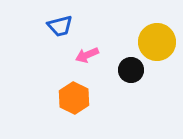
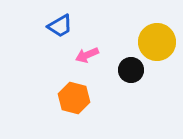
blue trapezoid: rotated 16 degrees counterclockwise
orange hexagon: rotated 12 degrees counterclockwise
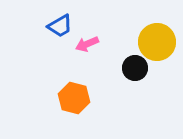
pink arrow: moved 11 px up
black circle: moved 4 px right, 2 px up
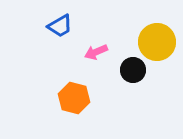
pink arrow: moved 9 px right, 8 px down
black circle: moved 2 px left, 2 px down
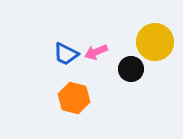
blue trapezoid: moved 6 px right, 28 px down; rotated 56 degrees clockwise
yellow circle: moved 2 px left
black circle: moved 2 px left, 1 px up
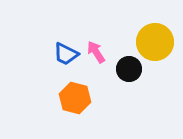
pink arrow: rotated 80 degrees clockwise
black circle: moved 2 px left
orange hexagon: moved 1 px right
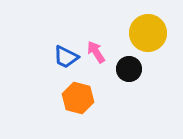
yellow circle: moved 7 px left, 9 px up
blue trapezoid: moved 3 px down
orange hexagon: moved 3 px right
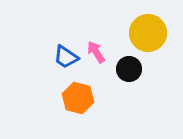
blue trapezoid: rotated 8 degrees clockwise
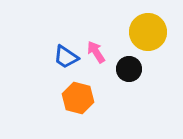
yellow circle: moved 1 px up
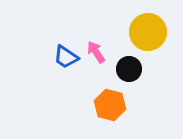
orange hexagon: moved 32 px right, 7 px down
